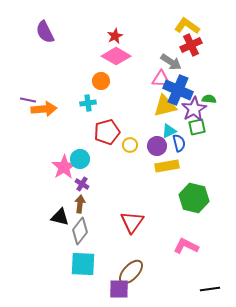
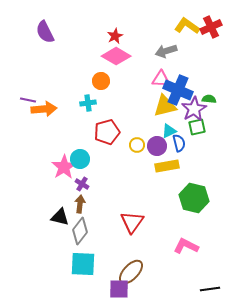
red cross: moved 20 px right, 18 px up
gray arrow: moved 5 px left, 11 px up; rotated 130 degrees clockwise
yellow circle: moved 7 px right
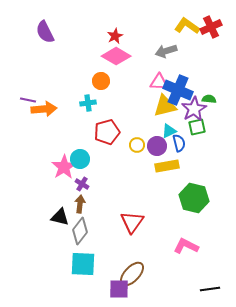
pink triangle: moved 2 px left, 3 px down
brown ellipse: moved 1 px right, 2 px down
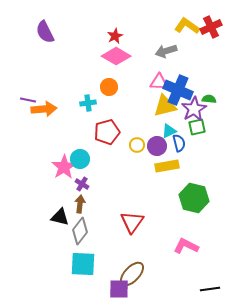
orange circle: moved 8 px right, 6 px down
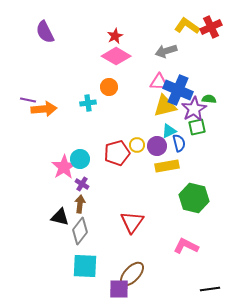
red pentagon: moved 10 px right, 21 px down
cyan square: moved 2 px right, 2 px down
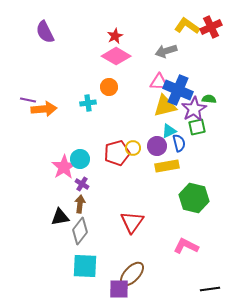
yellow circle: moved 4 px left, 3 px down
black triangle: rotated 24 degrees counterclockwise
